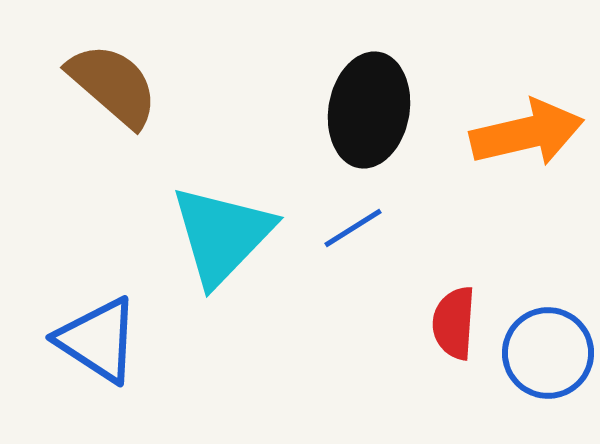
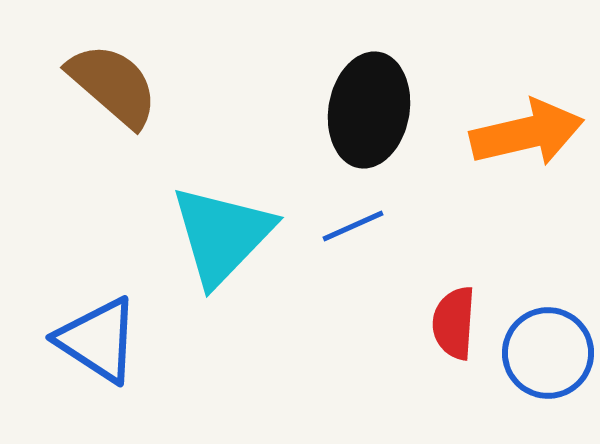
blue line: moved 2 px up; rotated 8 degrees clockwise
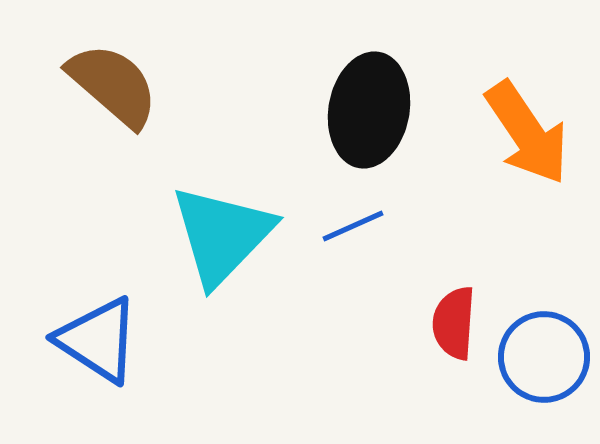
orange arrow: rotated 69 degrees clockwise
blue circle: moved 4 px left, 4 px down
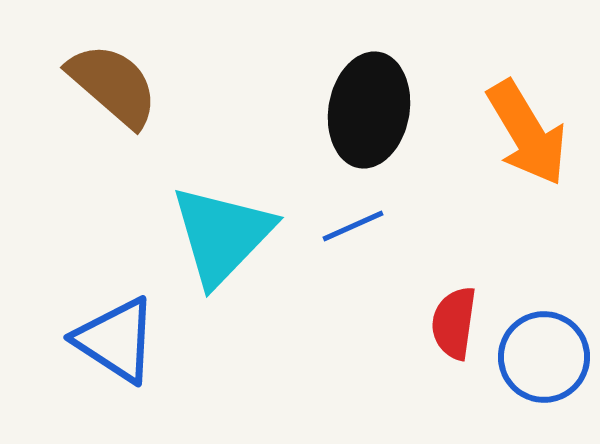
orange arrow: rotated 3 degrees clockwise
red semicircle: rotated 4 degrees clockwise
blue triangle: moved 18 px right
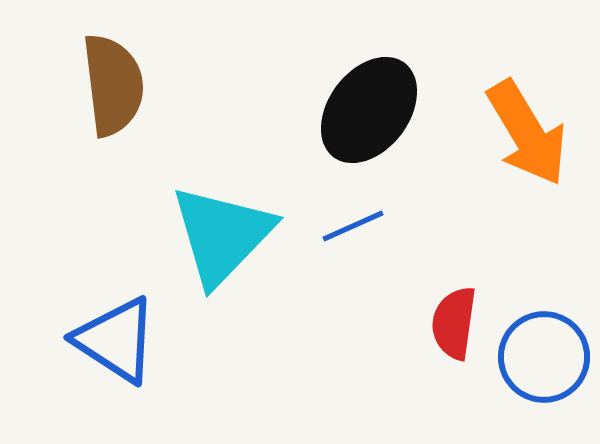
brown semicircle: rotated 42 degrees clockwise
black ellipse: rotated 27 degrees clockwise
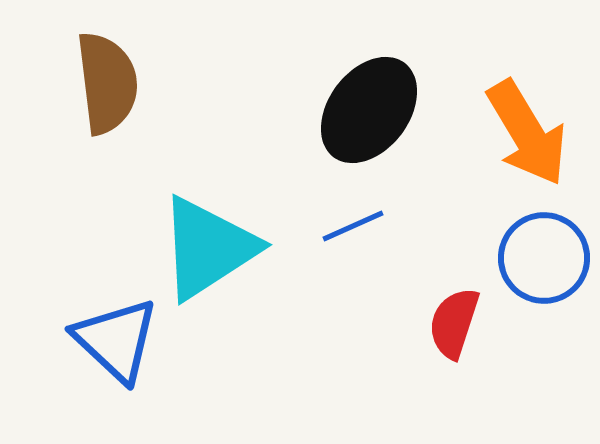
brown semicircle: moved 6 px left, 2 px up
cyan triangle: moved 14 px left, 13 px down; rotated 13 degrees clockwise
red semicircle: rotated 10 degrees clockwise
blue triangle: rotated 10 degrees clockwise
blue circle: moved 99 px up
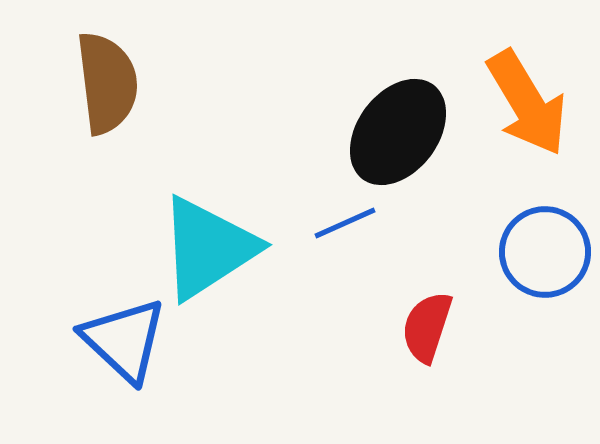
black ellipse: moved 29 px right, 22 px down
orange arrow: moved 30 px up
blue line: moved 8 px left, 3 px up
blue circle: moved 1 px right, 6 px up
red semicircle: moved 27 px left, 4 px down
blue triangle: moved 8 px right
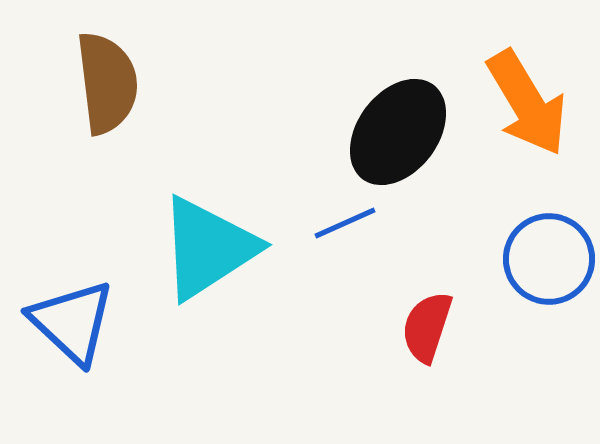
blue circle: moved 4 px right, 7 px down
blue triangle: moved 52 px left, 18 px up
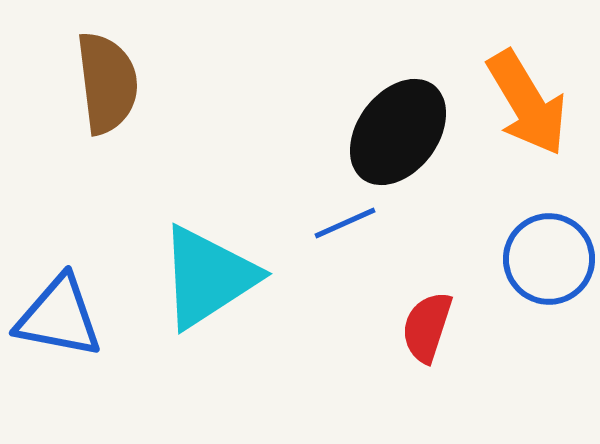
cyan triangle: moved 29 px down
blue triangle: moved 13 px left, 5 px up; rotated 32 degrees counterclockwise
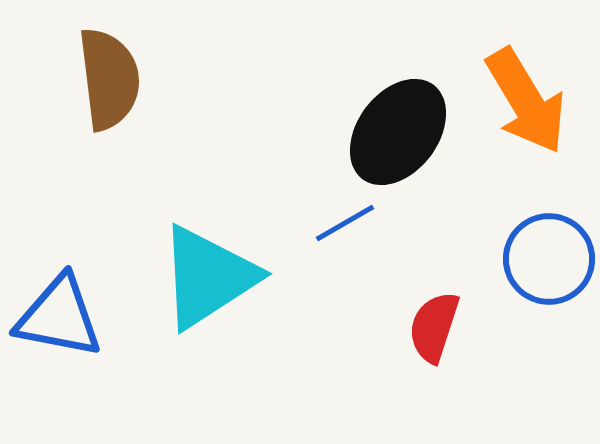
brown semicircle: moved 2 px right, 4 px up
orange arrow: moved 1 px left, 2 px up
blue line: rotated 6 degrees counterclockwise
red semicircle: moved 7 px right
